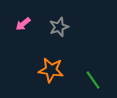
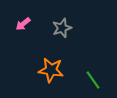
gray star: moved 3 px right, 1 px down
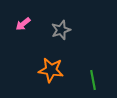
gray star: moved 1 px left, 2 px down
green line: rotated 24 degrees clockwise
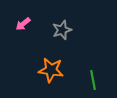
gray star: moved 1 px right
